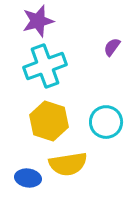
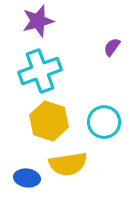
cyan cross: moved 5 px left, 5 px down
cyan circle: moved 2 px left
blue ellipse: moved 1 px left
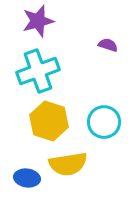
purple semicircle: moved 4 px left, 2 px up; rotated 72 degrees clockwise
cyan cross: moved 2 px left
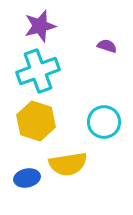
purple star: moved 2 px right, 5 px down
purple semicircle: moved 1 px left, 1 px down
yellow hexagon: moved 13 px left
blue ellipse: rotated 20 degrees counterclockwise
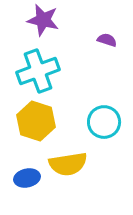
purple star: moved 3 px right, 6 px up; rotated 28 degrees clockwise
purple semicircle: moved 6 px up
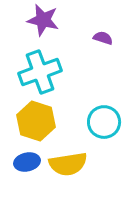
purple semicircle: moved 4 px left, 2 px up
cyan cross: moved 2 px right, 1 px down
blue ellipse: moved 16 px up
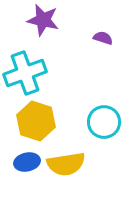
cyan cross: moved 15 px left, 1 px down
yellow semicircle: moved 2 px left
